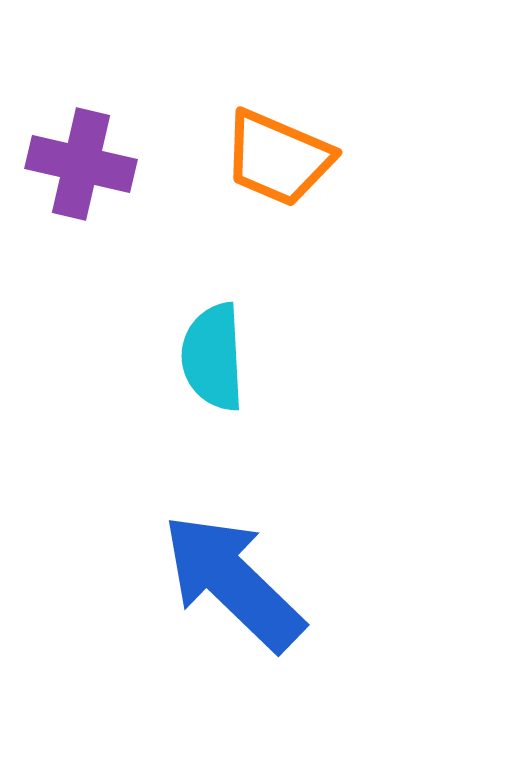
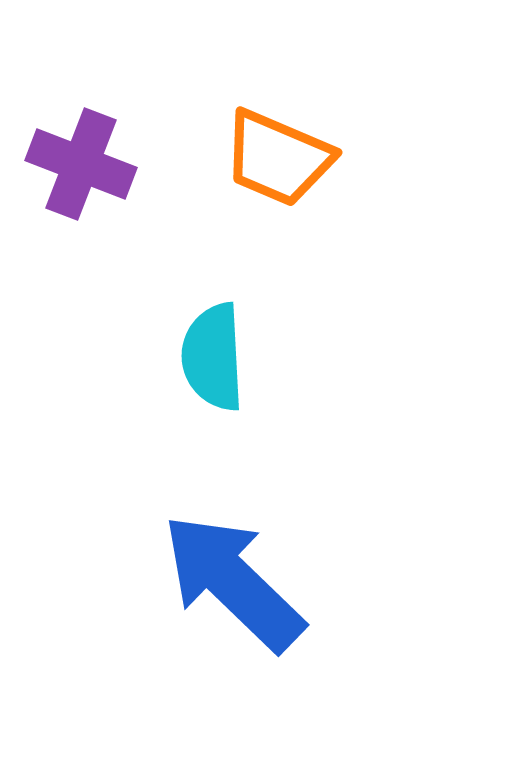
purple cross: rotated 8 degrees clockwise
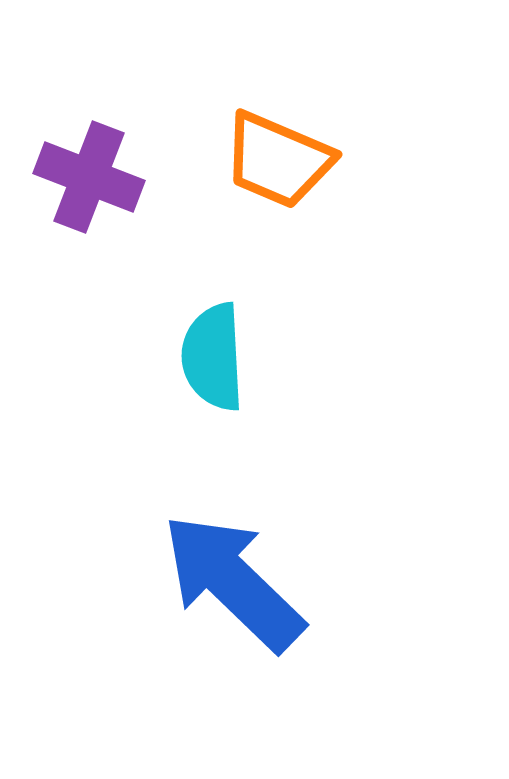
orange trapezoid: moved 2 px down
purple cross: moved 8 px right, 13 px down
